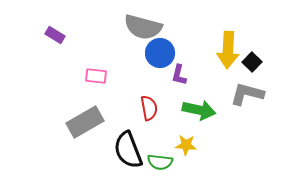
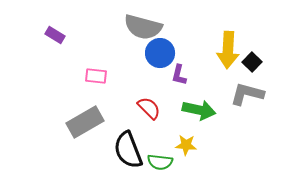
red semicircle: rotated 35 degrees counterclockwise
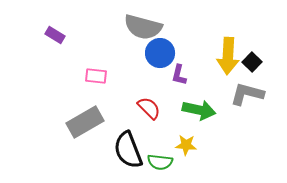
yellow arrow: moved 6 px down
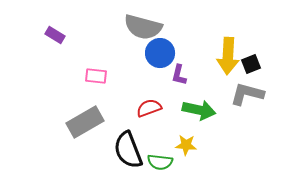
black square: moved 1 px left, 2 px down; rotated 24 degrees clockwise
red semicircle: rotated 65 degrees counterclockwise
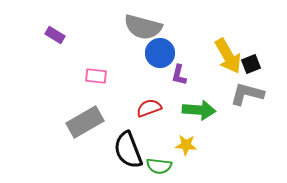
yellow arrow: rotated 33 degrees counterclockwise
green arrow: rotated 8 degrees counterclockwise
green semicircle: moved 1 px left, 4 px down
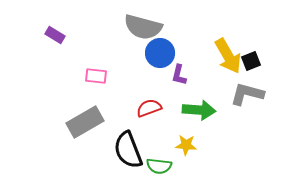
black square: moved 3 px up
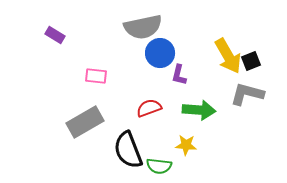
gray semicircle: rotated 27 degrees counterclockwise
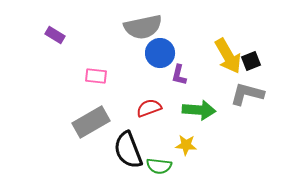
gray rectangle: moved 6 px right
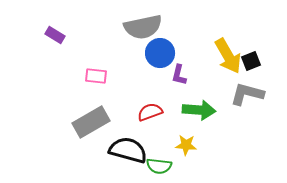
red semicircle: moved 1 px right, 4 px down
black semicircle: rotated 126 degrees clockwise
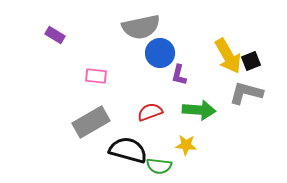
gray semicircle: moved 2 px left
gray L-shape: moved 1 px left, 1 px up
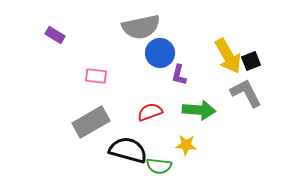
gray L-shape: rotated 48 degrees clockwise
